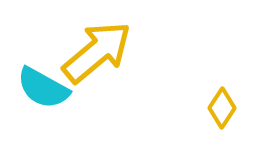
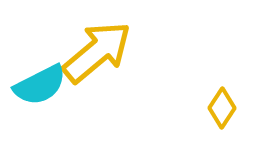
cyan semicircle: moved 3 px left, 3 px up; rotated 56 degrees counterclockwise
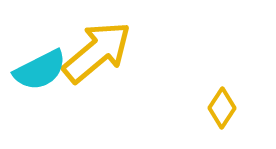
cyan semicircle: moved 15 px up
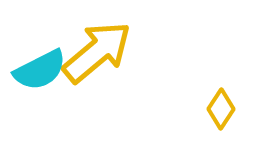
yellow diamond: moved 1 px left, 1 px down
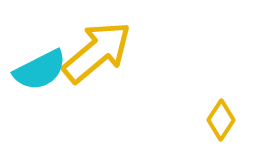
yellow diamond: moved 11 px down
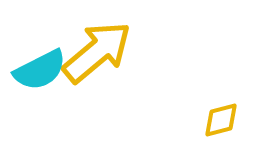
yellow diamond: rotated 42 degrees clockwise
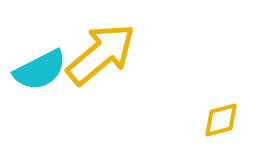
yellow arrow: moved 4 px right, 2 px down
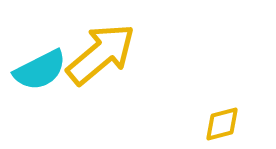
yellow diamond: moved 1 px right, 4 px down
